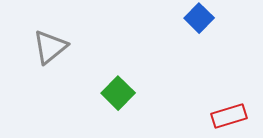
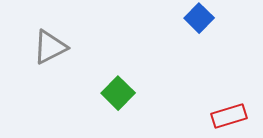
gray triangle: rotated 12 degrees clockwise
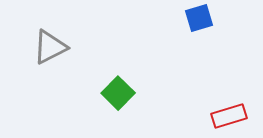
blue square: rotated 28 degrees clockwise
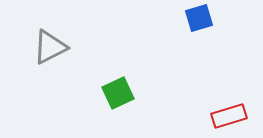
green square: rotated 20 degrees clockwise
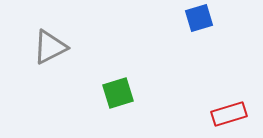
green square: rotated 8 degrees clockwise
red rectangle: moved 2 px up
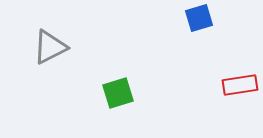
red rectangle: moved 11 px right, 29 px up; rotated 8 degrees clockwise
